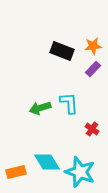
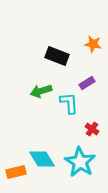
orange star: moved 2 px up; rotated 18 degrees clockwise
black rectangle: moved 5 px left, 5 px down
purple rectangle: moved 6 px left, 14 px down; rotated 14 degrees clockwise
green arrow: moved 1 px right, 17 px up
cyan diamond: moved 5 px left, 3 px up
cyan star: moved 10 px up; rotated 12 degrees clockwise
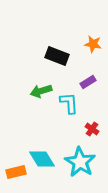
purple rectangle: moved 1 px right, 1 px up
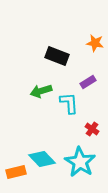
orange star: moved 2 px right, 1 px up
cyan diamond: rotated 12 degrees counterclockwise
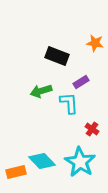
purple rectangle: moved 7 px left
cyan diamond: moved 2 px down
